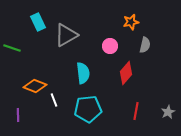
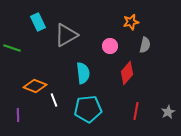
red diamond: moved 1 px right
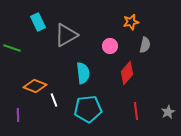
red line: rotated 18 degrees counterclockwise
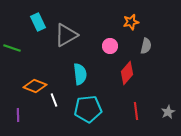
gray semicircle: moved 1 px right, 1 px down
cyan semicircle: moved 3 px left, 1 px down
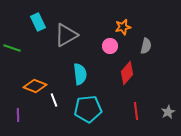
orange star: moved 8 px left, 5 px down
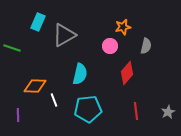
cyan rectangle: rotated 48 degrees clockwise
gray triangle: moved 2 px left
cyan semicircle: rotated 20 degrees clockwise
orange diamond: rotated 20 degrees counterclockwise
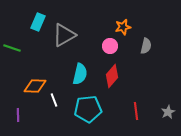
red diamond: moved 15 px left, 3 px down
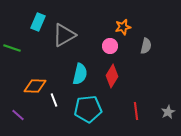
red diamond: rotated 10 degrees counterclockwise
purple line: rotated 48 degrees counterclockwise
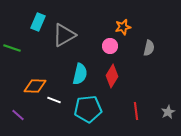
gray semicircle: moved 3 px right, 2 px down
white line: rotated 48 degrees counterclockwise
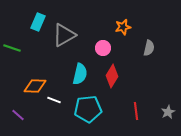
pink circle: moved 7 px left, 2 px down
